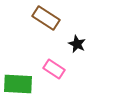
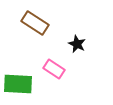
brown rectangle: moved 11 px left, 5 px down
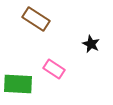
brown rectangle: moved 1 px right, 4 px up
black star: moved 14 px right
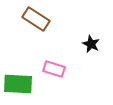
pink rectangle: rotated 15 degrees counterclockwise
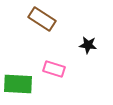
brown rectangle: moved 6 px right
black star: moved 3 px left, 1 px down; rotated 18 degrees counterclockwise
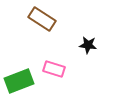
green rectangle: moved 1 px right, 3 px up; rotated 24 degrees counterclockwise
